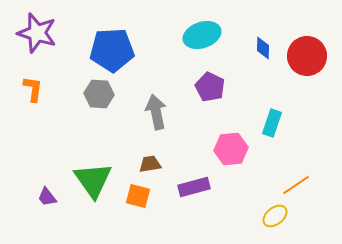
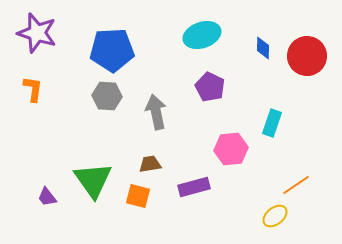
gray hexagon: moved 8 px right, 2 px down
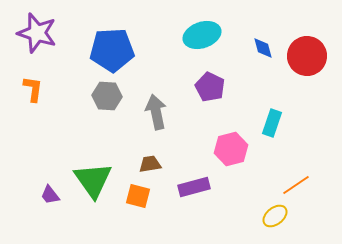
blue diamond: rotated 15 degrees counterclockwise
pink hexagon: rotated 8 degrees counterclockwise
purple trapezoid: moved 3 px right, 2 px up
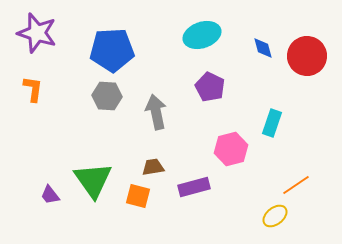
brown trapezoid: moved 3 px right, 3 px down
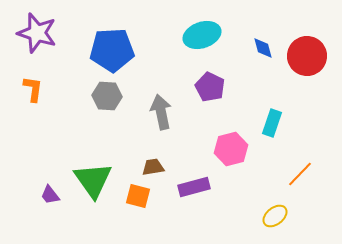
gray arrow: moved 5 px right
orange line: moved 4 px right, 11 px up; rotated 12 degrees counterclockwise
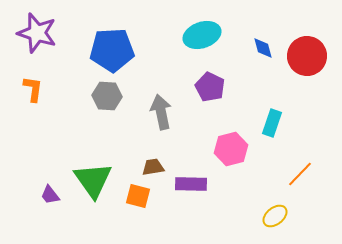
purple rectangle: moved 3 px left, 3 px up; rotated 16 degrees clockwise
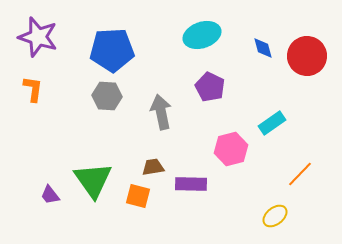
purple star: moved 1 px right, 4 px down
cyan rectangle: rotated 36 degrees clockwise
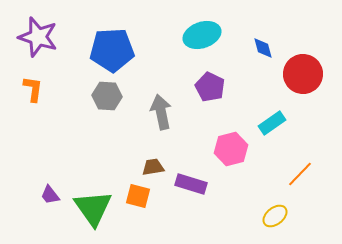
red circle: moved 4 px left, 18 px down
green triangle: moved 28 px down
purple rectangle: rotated 16 degrees clockwise
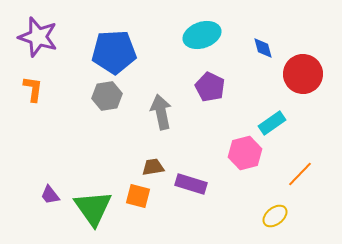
blue pentagon: moved 2 px right, 2 px down
gray hexagon: rotated 12 degrees counterclockwise
pink hexagon: moved 14 px right, 4 px down
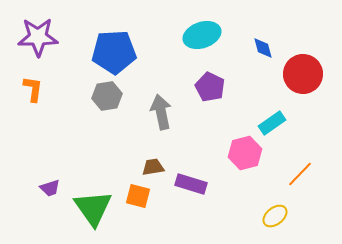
purple star: rotated 18 degrees counterclockwise
purple trapezoid: moved 7 px up; rotated 70 degrees counterclockwise
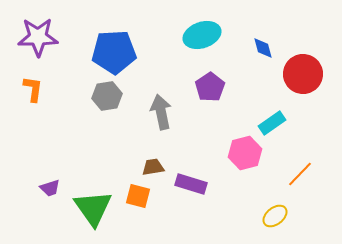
purple pentagon: rotated 12 degrees clockwise
